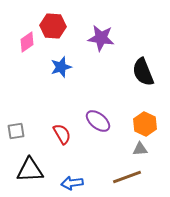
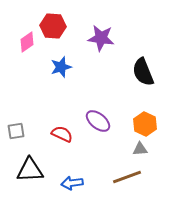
red semicircle: rotated 35 degrees counterclockwise
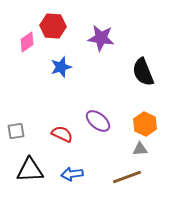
blue arrow: moved 9 px up
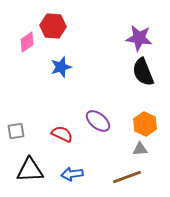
purple star: moved 38 px right
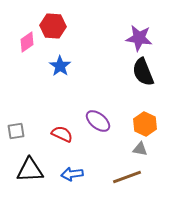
blue star: moved 1 px left, 1 px up; rotated 20 degrees counterclockwise
gray triangle: rotated 14 degrees clockwise
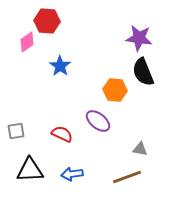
red hexagon: moved 6 px left, 5 px up
orange hexagon: moved 30 px left, 34 px up; rotated 20 degrees counterclockwise
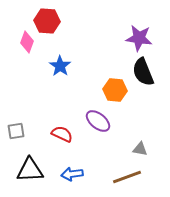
pink diamond: rotated 35 degrees counterclockwise
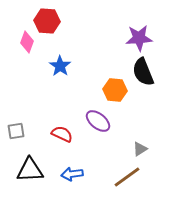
purple star: rotated 12 degrees counterclockwise
gray triangle: rotated 42 degrees counterclockwise
brown line: rotated 16 degrees counterclockwise
